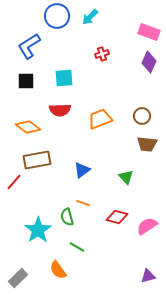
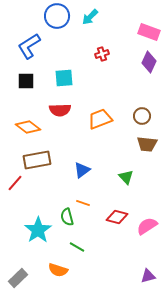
red line: moved 1 px right, 1 px down
orange semicircle: rotated 36 degrees counterclockwise
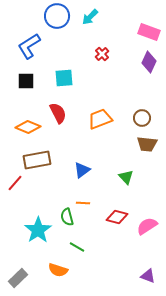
red cross: rotated 24 degrees counterclockwise
red semicircle: moved 2 px left, 3 px down; rotated 115 degrees counterclockwise
brown circle: moved 2 px down
orange diamond: rotated 15 degrees counterclockwise
orange line: rotated 16 degrees counterclockwise
purple triangle: rotated 35 degrees clockwise
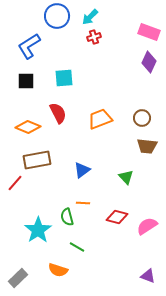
red cross: moved 8 px left, 17 px up; rotated 24 degrees clockwise
brown trapezoid: moved 2 px down
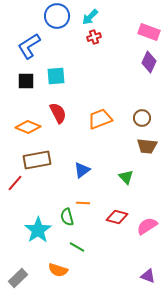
cyan square: moved 8 px left, 2 px up
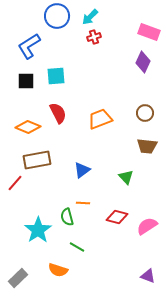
purple diamond: moved 6 px left
brown circle: moved 3 px right, 5 px up
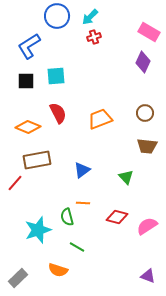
pink rectangle: rotated 10 degrees clockwise
cyan star: rotated 16 degrees clockwise
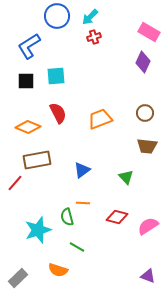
pink semicircle: moved 1 px right
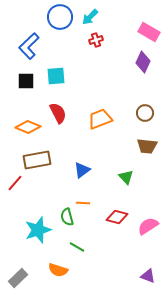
blue circle: moved 3 px right, 1 px down
red cross: moved 2 px right, 3 px down
blue L-shape: rotated 12 degrees counterclockwise
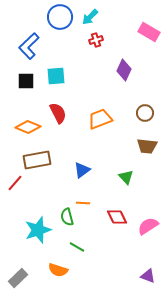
purple diamond: moved 19 px left, 8 px down
red diamond: rotated 50 degrees clockwise
